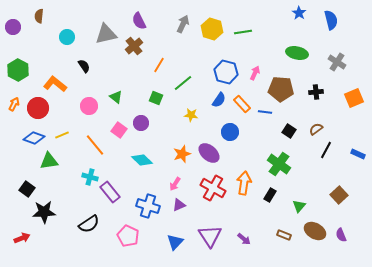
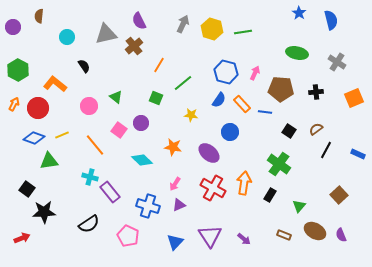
orange star at (182, 154): moved 9 px left, 7 px up; rotated 30 degrees clockwise
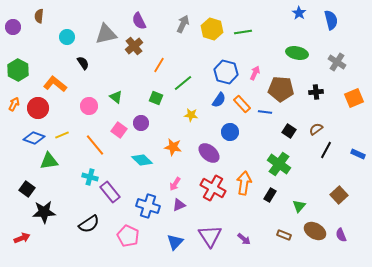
black semicircle at (84, 66): moved 1 px left, 3 px up
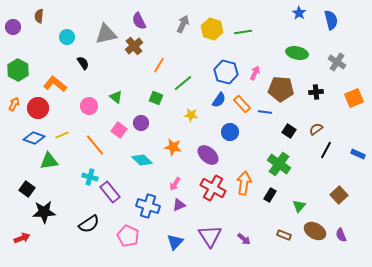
purple ellipse at (209, 153): moved 1 px left, 2 px down
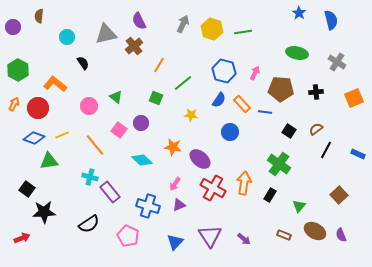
blue hexagon at (226, 72): moved 2 px left, 1 px up
purple ellipse at (208, 155): moved 8 px left, 4 px down
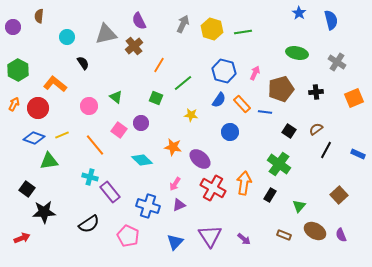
brown pentagon at (281, 89): rotated 20 degrees counterclockwise
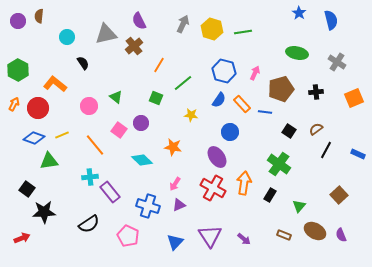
purple circle at (13, 27): moved 5 px right, 6 px up
purple ellipse at (200, 159): moved 17 px right, 2 px up; rotated 15 degrees clockwise
cyan cross at (90, 177): rotated 21 degrees counterclockwise
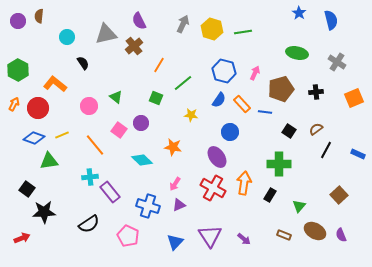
green cross at (279, 164): rotated 35 degrees counterclockwise
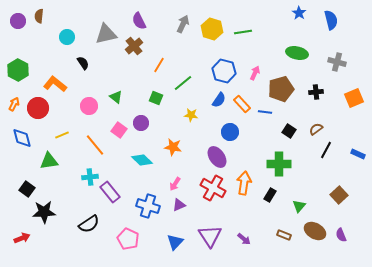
gray cross at (337, 62): rotated 18 degrees counterclockwise
blue diamond at (34, 138): moved 12 px left; rotated 55 degrees clockwise
pink pentagon at (128, 236): moved 3 px down
